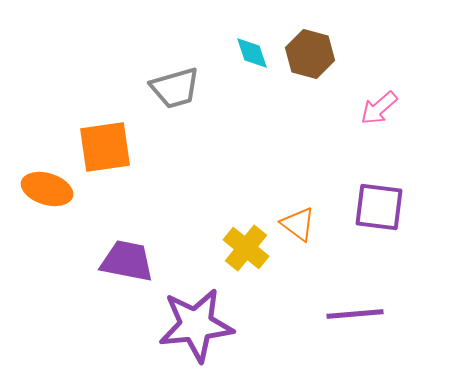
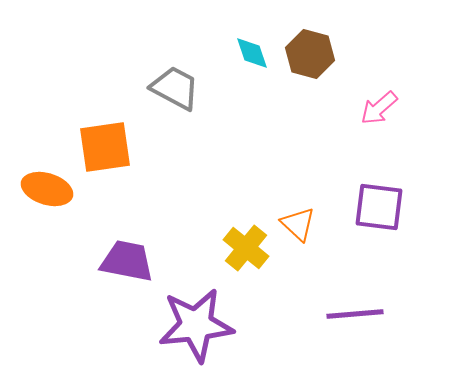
gray trapezoid: rotated 136 degrees counterclockwise
orange triangle: rotated 6 degrees clockwise
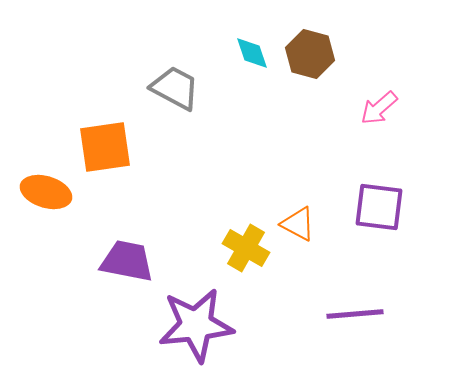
orange ellipse: moved 1 px left, 3 px down
orange triangle: rotated 15 degrees counterclockwise
yellow cross: rotated 9 degrees counterclockwise
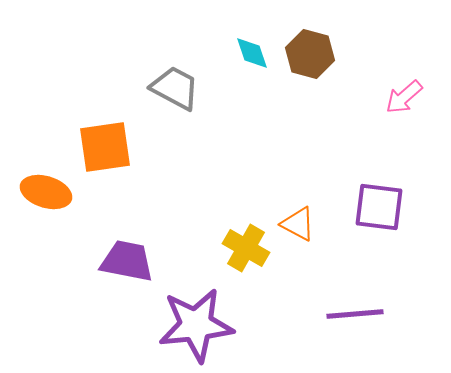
pink arrow: moved 25 px right, 11 px up
